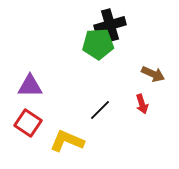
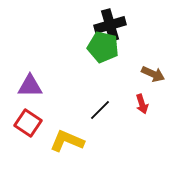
green pentagon: moved 5 px right, 3 px down; rotated 16 degrees clockwise
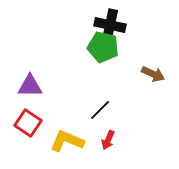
black cross: rotated 28 degrees clockwise
red arrow: moved 34 px left, 36 px down; rotated 42 degrees clockwise
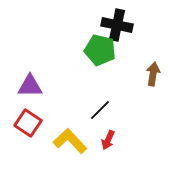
black cross: moved 7 px right
green pentagon: moved 3 px left, 3 px down
brown arrow: rotated 105 degrees counterclockwise
yellow L-shape: moved 3 px right; rotated 24 degrees clockwise
